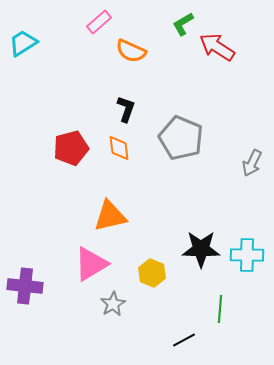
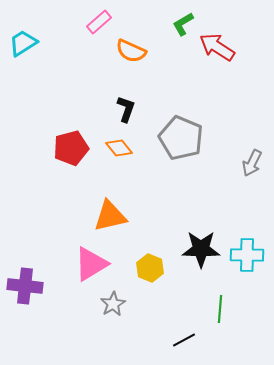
orange diamond: rotated 32 degrees counterclockwise
yellow hexagon: moved 2 px left, 5 px up
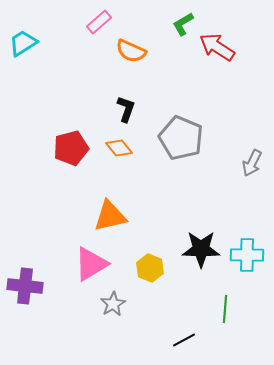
green line: moved 5 px right
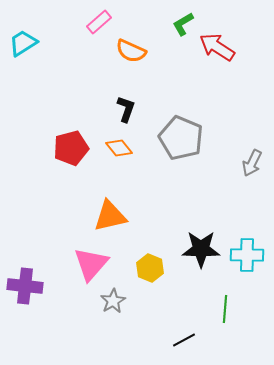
pink triangle: rotated 18 degrees counterclockwise
gray star: moved 3 px up
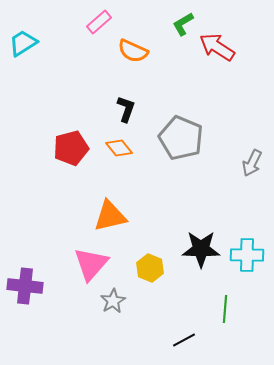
orange semicircle: moved 2 px right
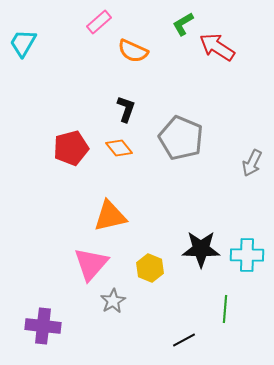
cyan trapezoid: rotated 28 degrees counterclockwise
purple cross: moved 18 px right, 40 px down
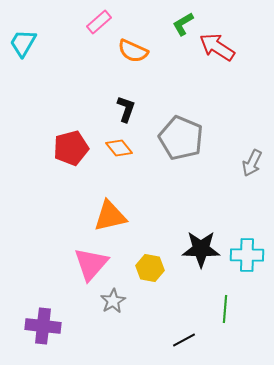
yellow hexagon: rotated 12 degrees counterclockwise
